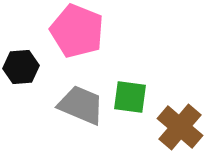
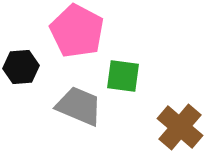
pink pentagon: rotated 6 degrees clockwise
green square: moved 7 px left, 21 px up
gray trapezoid: moved 2 px left, 1 px down
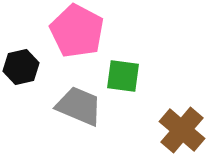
black hexagon: rotated 8 degrees counterclockwise
brown cross: moved 2 px right, 3 px down
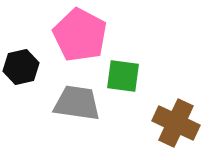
pink pentagon: moved 3 px right, 4 px down
gray trapezoid: moved 2 px left, 3 px up; rotated 15 degrees counterclockwise
brown cross: moved 6 px left, 7 px up; rotated 15 degrees counterclockwise
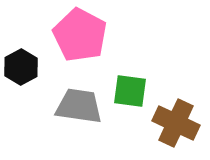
black hexagon: rotated 16 degrees counterclockwise
green square: moved 7 px right, 15 px down
gray trapezoid: moved 2 px right, 3 px down
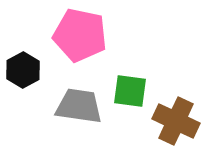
pink pentagon: rotated 16 degrees counterclockwise
black hexagon: moved 2 px right, 3 px down
brown cross: moved 2 px up
